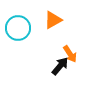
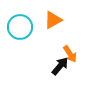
cyan circle: moved 2 px right, 1 px up
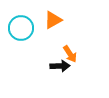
cyan circle: moved 1 px right, 1 px down
black arrow: rotated 48 degrees clockwise
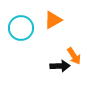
orange arrow: moved 4 px right, 2 px down
